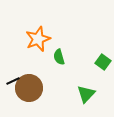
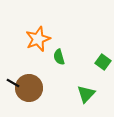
black line: moved 2 px down; rotated 56 degrees clockwise
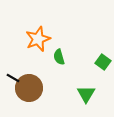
black line: moved 5 px up
green triangle: rotated 12 degrees counterclockwise
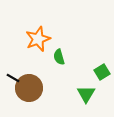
green square: moved 1 px left, 10 px down; rotated 21 degrees clockwise
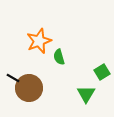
orange star: moved 1 px right, 2 px down
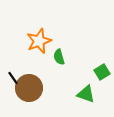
black line: rotated 24 degrees clockwise
green triangle: rotated 42 degrees counterclockwise
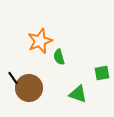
orange star: moved 1 px right
green square: moved 1 px down; rotated 21 degrees clockwise
green triangle: moved 8 px left
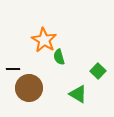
orange star: moved 4 px right, 1 px up; rotated 20 degrees counterclockwise
green square: moved 4 px left, 2 px up; rotated 35 degrees counterclockwise
black line: moved 9 px up; rotated 56 degrees counterclockwise
green triangle: rotated 12 degrees clockwise
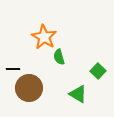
orange star: moved 3 px up
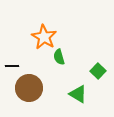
black line: moved 1 px left, 3 px up
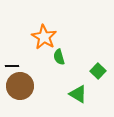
brown circle: moved 9 px left, 2 px up
